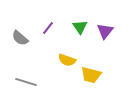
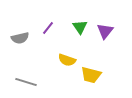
gray semicircle: rotated 54 degrees counterclockwise
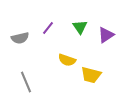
purple triangle: moved 1 px right, 4 px down; rotated 18 degrees clockwise
gray line: rotated 50 degrees clockwise
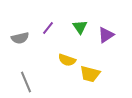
yellow trapezoid: moved 1 px left, 1 px up
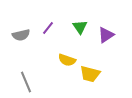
gray semicircle: moved 1 px right, 3 px up
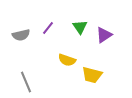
purple triangle: moved 2 px left
yellow trapezoid: moved 2 px right, 1 px down
